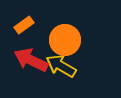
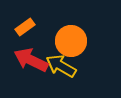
orange rectangle: moved 1 px right, 2 px down
orange circle: moved 6 px right, 1 px down
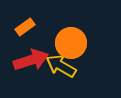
orange circle: moved 2 px down
red arrow: rotated 136 degrees clockwise
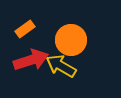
orange rectangle: moved 2 px down
orange circle: moved 3 px up
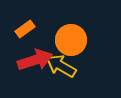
red arrow: moved 4 px right
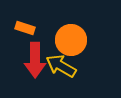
orange rectangle: moved 1 px up; rotated 54 degrees clockwise
red arrow: rotated 108 degrees clockwise
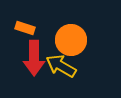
red arrow: moved 1 px left, 2 px up
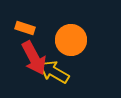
red arrow: rotated 28 degrees counterclockwise
yellow arrow: moved 7 px left, 6 px down
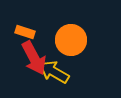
orange rectangle: moved 4 px down
